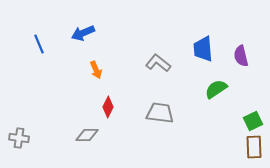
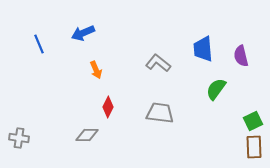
green semicircle: rotated 20 degrees counterclockwise
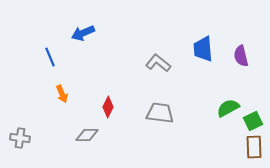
blue line: moved 11 px right, 13 px down
orange arrow: moved 34 px left, 24 px down
green semicircle: moved 12 px right, 19 px down; rotated 25 degrees clockwise
gray cross: moved 1 px right
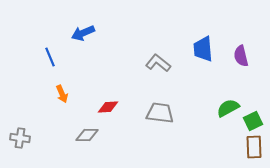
red diamond: rotated 60 degrees clockwise
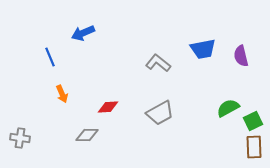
blue trapezoid: rotated 96 degrees counterclockwise
gray trapezoid: rotated 144 degrees clockwise
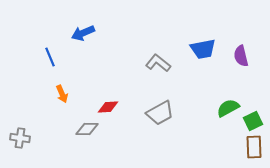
gray diamond: moved 6 px up
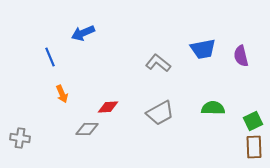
green semicircle: moved 15 px left; rotated 30 degrees clockwise
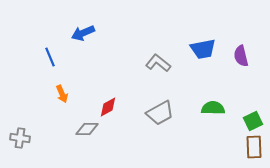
red diamond: rotated 25 degrees counterclockwise
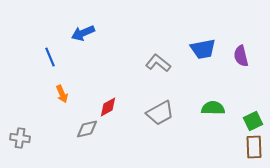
gray diamond: rotated 15 degrees counterclockwise
